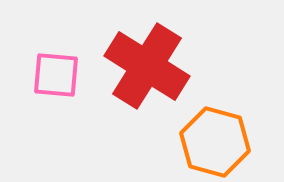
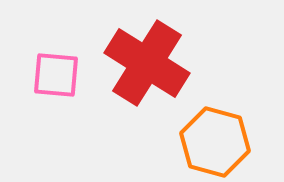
red cross: moved 3 px up
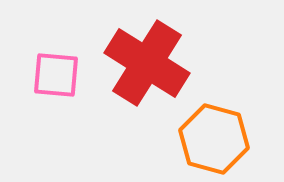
orange hexagon: moved 1 px left, 3 px up
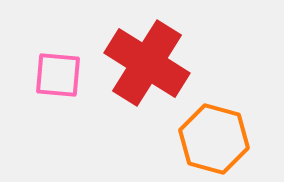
pink square: moved 2 px right
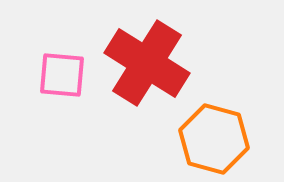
pink square: moved 4 px right
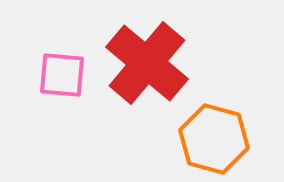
red cross: rotated 8 degrees clockwise
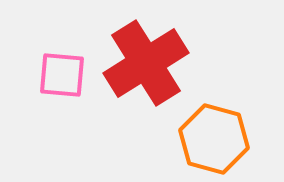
red cross: moved 1 px left; rotated 18 degrees clockwise
